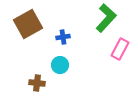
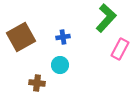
brown square: moved 7 px left, 13 px down
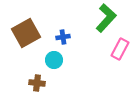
brown square: moved 5 px right, 4 px up
cyan circle: moved 6 px left, 5 px up
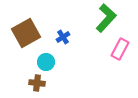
blue cross: rotated 24 degrees counterclockwise
cyan circle: moved 8 px left, 2 px down
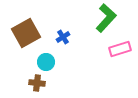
pink rectangle: rotated 45 degrees clockwise
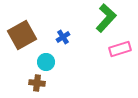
brown square: moved 4 px left, 2 px down
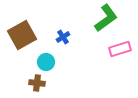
green L-shape: rotated 12 degrees clockwise
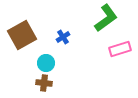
cyan circle: moved 1 px down
brown cross: moved 7 px right
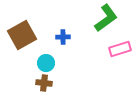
blue cross: rotated 32 degrees clockwise
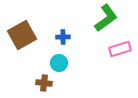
cyan circle: moved 13 px right
